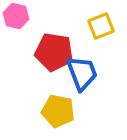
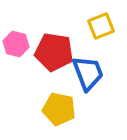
pink hexagon: moved 28 px down
blue trapezoid: moved 6 px right
yellow pentagon: moved 1 px right, 2 px up
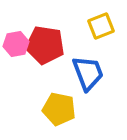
pink hexagon: rotated 25 degrees counterclockwise
red pentagon: moved 9 px left, 7 px up
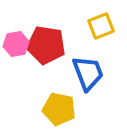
red pentagon: moved 1 px right
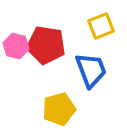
pink hexagon: moved 2 px down; rotated 25 degrees clockwise
blue trapezoid: moved 3 px right, 3 px up
yellow pentagon: rotated 28 degrees counterclockwise
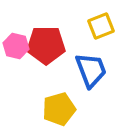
red pentagon: rotated 9 degrees counterclockwise
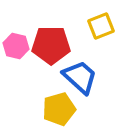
red pentagon: moved 5 px right
blue trapezoid: moved 11 px left, 7 px down; rotated 27 degrees counterclockwise
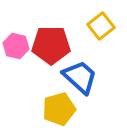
yellow square: rotated 16 degrees counterclockwise
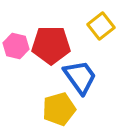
blue trapezoid: rotated 12 degrees clockwise
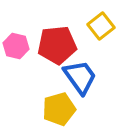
red pentagon: moved 6 px right; rotated 6 degrees counterclockwise
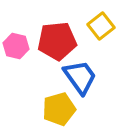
red pentagon: moved 4 px up
